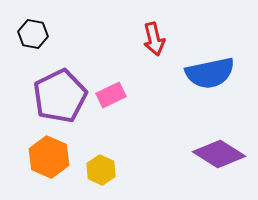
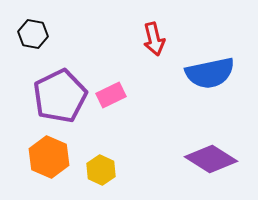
purple diamond: moved 8 px left, 5 px down
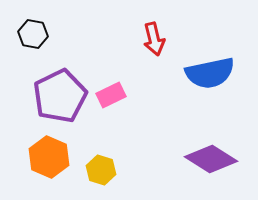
yellow hexagon: rotated 8 degrees counterclockwise
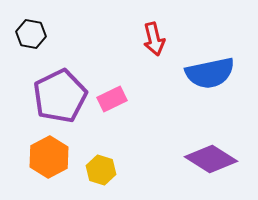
black hexagon: moved 2 px left
pink rectangle: moved 1 px right, 4 px down
orange hexagon: rotated 9 degrees clockwise
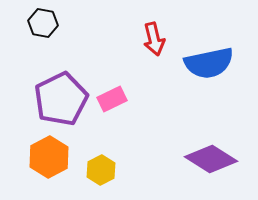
black hexagon: moved 12 px right, 11 px up
blue semicircle: moved 1 px left, 10 px up
purple pentagon: moved 1 px right, 3 px down
yellow hexagon: rotated 16 degrees clockwise
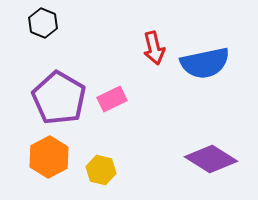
black hexagon: rotated 12 degrees clockwise
red arrow: moved 9 px down
blue semicircle: moved 4 px left
purple pentagon: moved 2 px left, 1 px up; rotated 16 degrees counterclockwise
yellow hexagon: rotated 20 degrees counterclockwise
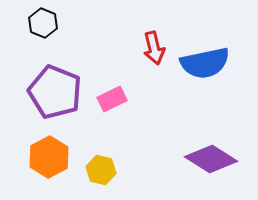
purple pentagon: moved 4 px left, 6 px up; rotated 8 degrees counterclockwise
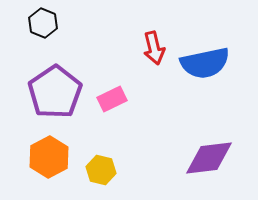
purple pentagon: rotated 16 degrees clockwise
purple diamond: moved 2 px left, 1 px up; rotated 39 degrees counterclockwise
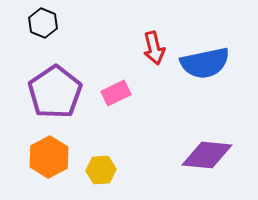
pink rectangle: moved 4 px right, 6 px up
purple diamond: moved 2 px left, 3 px up; rotated 12 degrees clockwise
yellow hexagon: rotated 16 degrees counterclockwise
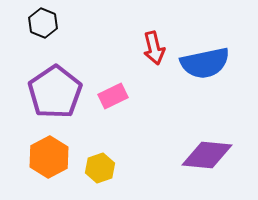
pink rectangle: moved 3 px left, 3 px down
yellow hexagon: moved 1 px left, 2 px up; rotated 16 degrees counterclockwise
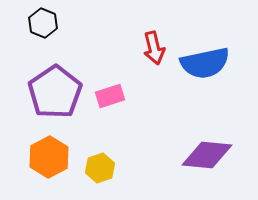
pink rectangle: moved 3 px left; rotated 8 degrees clockwise
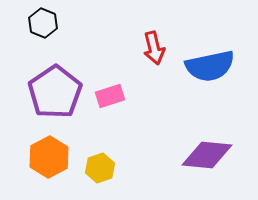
blue semicircle: moved 5 px right, 3 px down
